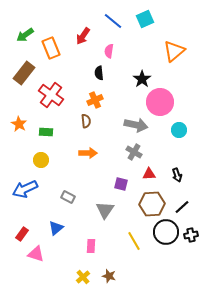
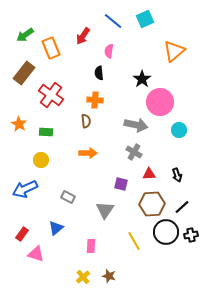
orange cross: rotated 28 degrees clockwise
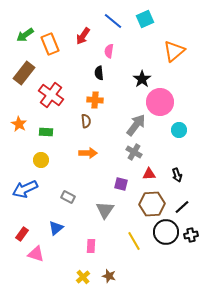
orange rectangle: moved 1 px left, 4 px up
gray arrow: rotated 65 degrees counterclockwise
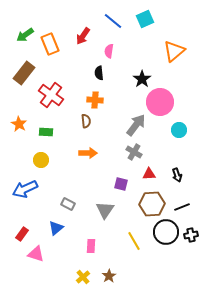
gray rectangle: moved 7 px down
black line: rotated 21 degrees clockwise
brown star: rotated 24 degrees clockwise
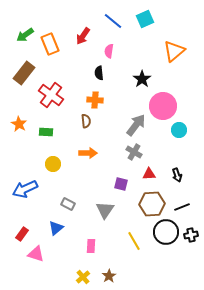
pink circle: moved 3 px right, 4 px down
yellow circle: moved 12 px right, 4 px down
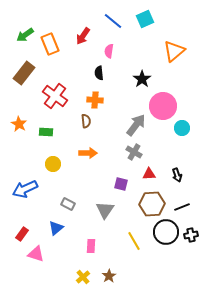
red cross: moved 4 px right, 1 px down
cyan circle: moved 3 px right, 2 px up
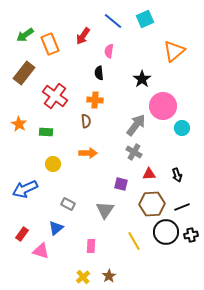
pink triangle: moved 5 px right, 3 px up
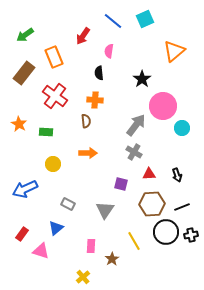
orange rectangle: moved 4 px right, 13 px down
brown star: moved 3 px right, 17 px up
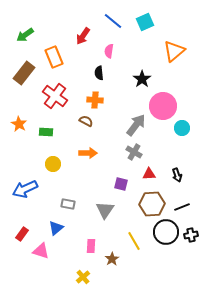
cyan square: moved 3 px down
brown semicircle: rotated 56 degrees counterclockwise
gray rectangle: rotated 16 degrees counterclockwise
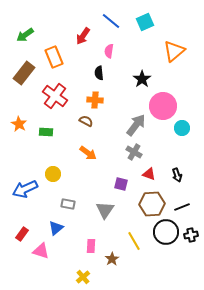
blue line: moved 2 px left
orange arrow: rotated 36 degrees clockwise
yellow circle: moved 10 px down
red triangle: rotated 24 degrees clockwise
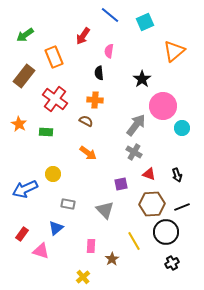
blue line: moved 1 px left, 6 px up
brown rectangle: moved 3 px down
red cross: moved 3 px down
purple square: rotated 24 degrees counterclockwise
gray triangle: rotated 18 degrees counterclockwise
black cross: moved 19 px left, 28 px down; rotated 16 degrees counterclockwise
